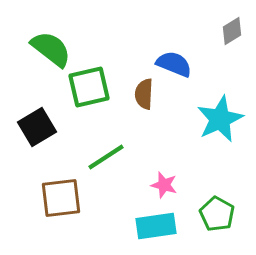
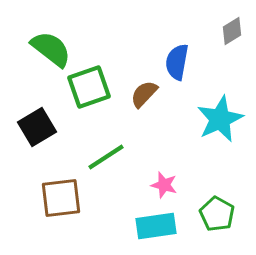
blue semicircle: moved 3 px right, 2 px up; rotated 102 degrees counterclockwise
green square: rotated 6 degrees counterclockwise
brown semicircle: rotated 40 degrees clockwise
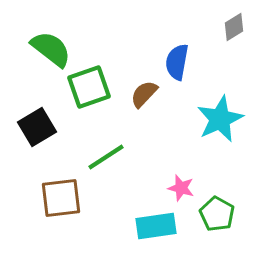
gray diamond: moved 2 px right, 4 px up
pink star: moved 17 px right, 3 px down
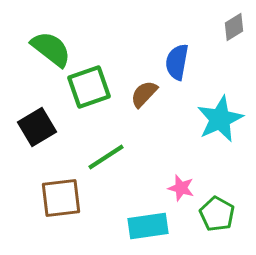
cyan rectangle: moved 8 px left
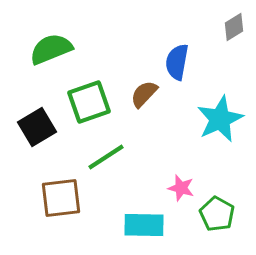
green semicircle: rotated 60 degrees counterclockwise
green square: moved 15 px down
cyan rectangle: moved 4 px left, 1 px up; rotated 9 degrees clockwise
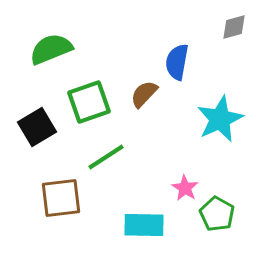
gray diamond: rotated 16 degrees clockwise
pink star: moved 4 px right; rotated 16 degrees clockwise
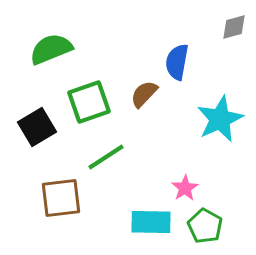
pink star: rotated 8 degrees clockwise
green pentagon: moved 12 px left, 12 px down
cyan rectangle: moved 7 px right, 3 px up
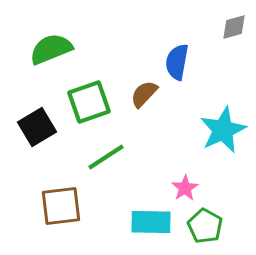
cyan star: moved 3 px right, 11 px down
brown square: moved 8 px down
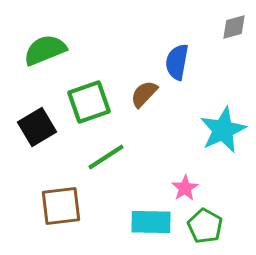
green semicircle: moved 6 px left, 1 px down
